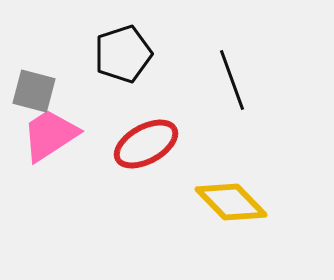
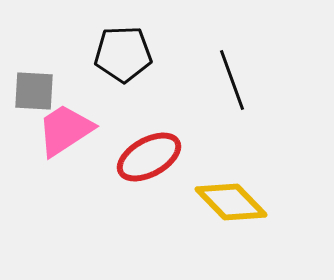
black pentagon: rotated 16 degrees clockwise
gray square: rotated 12 degrees counterclockwise
pink trapezoid: moved 15 px right, 5 px up
red ellipse: moved 3 px right, 13 px down
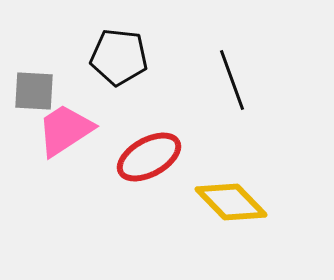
black pentagon: moved 4 px left, 3 px down; rotated 8 degrees clockwise
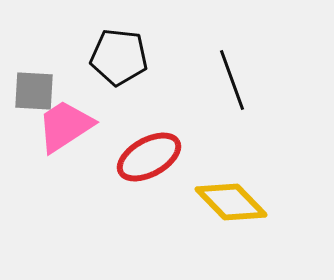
pink trapezoid: moved 4 px up
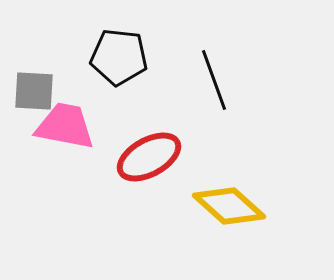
black line: moved 18 px left
pink trapezoid: rotated 44 degrees clockwise
yellow diamond: moved 2 px left, 4 px down; rotated 4 degrees counterclockwise
